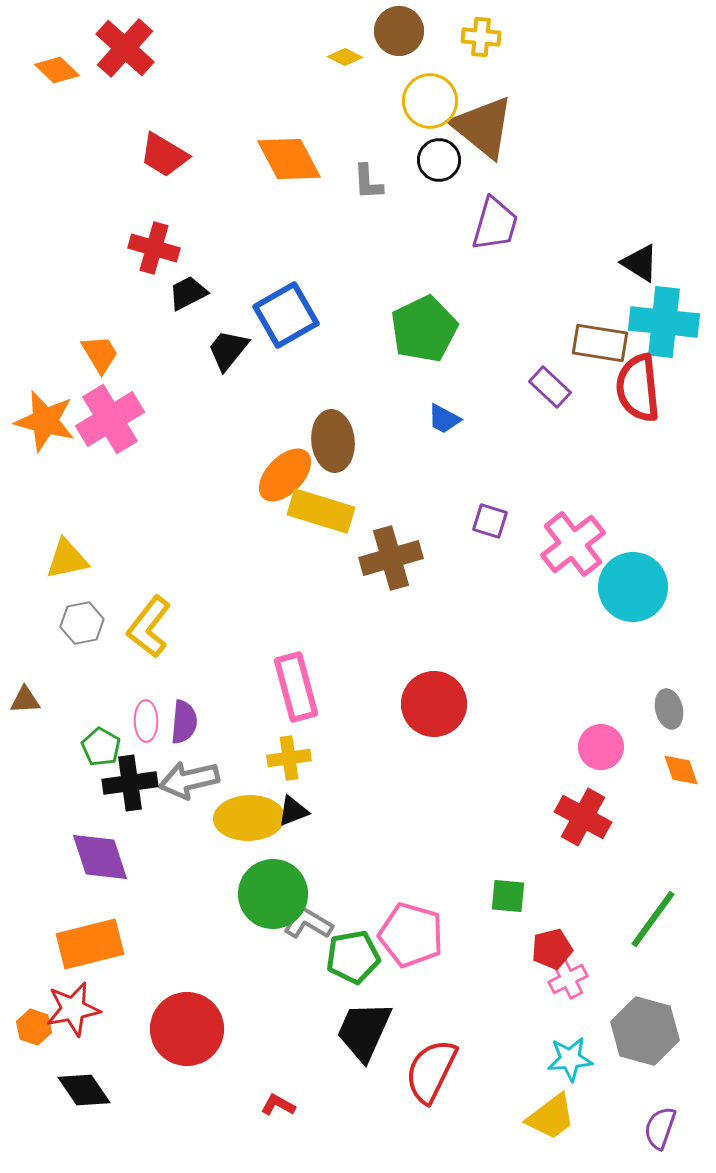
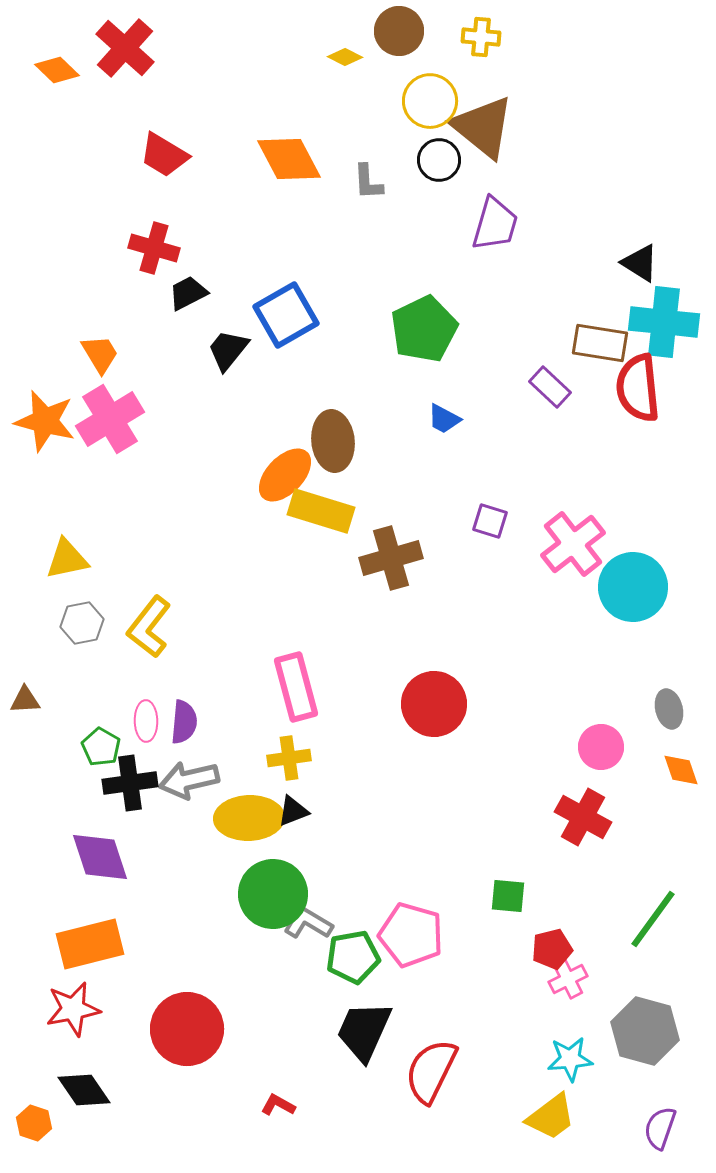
orange hexagon at (34, 1027): moved 96 px down
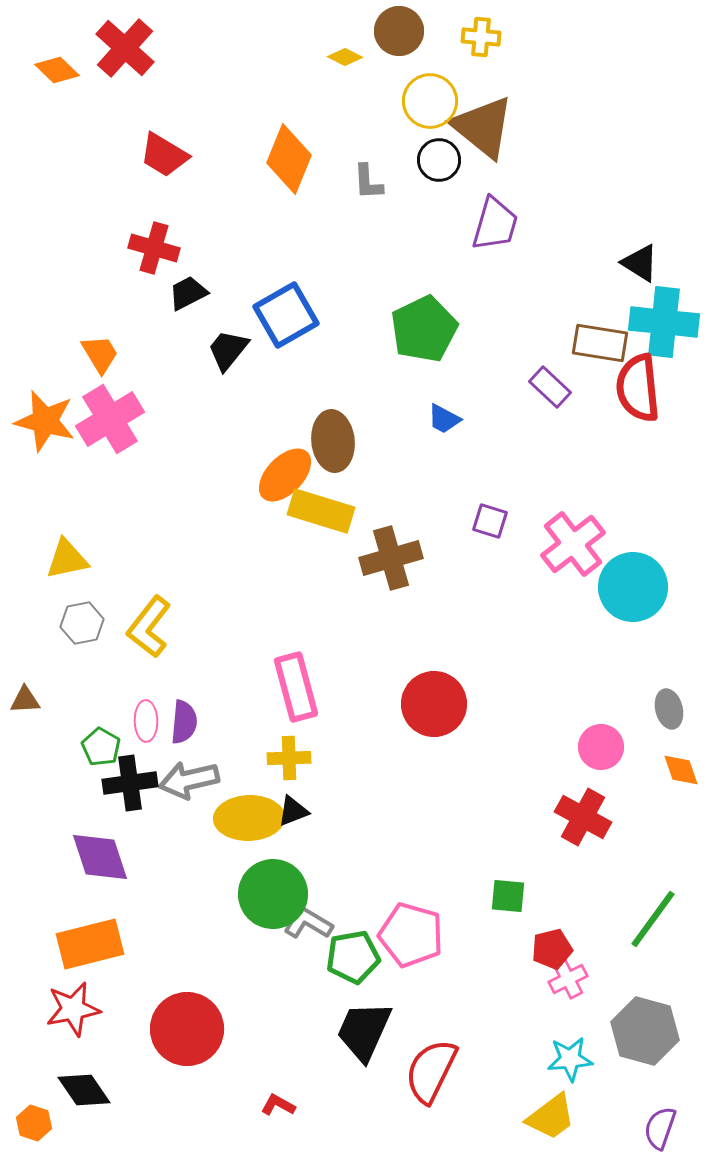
orange diamond at (289, 159): rotated 50 degrees clockwise
yellow cross at (289, 758): rotated 6 degrees clockwise
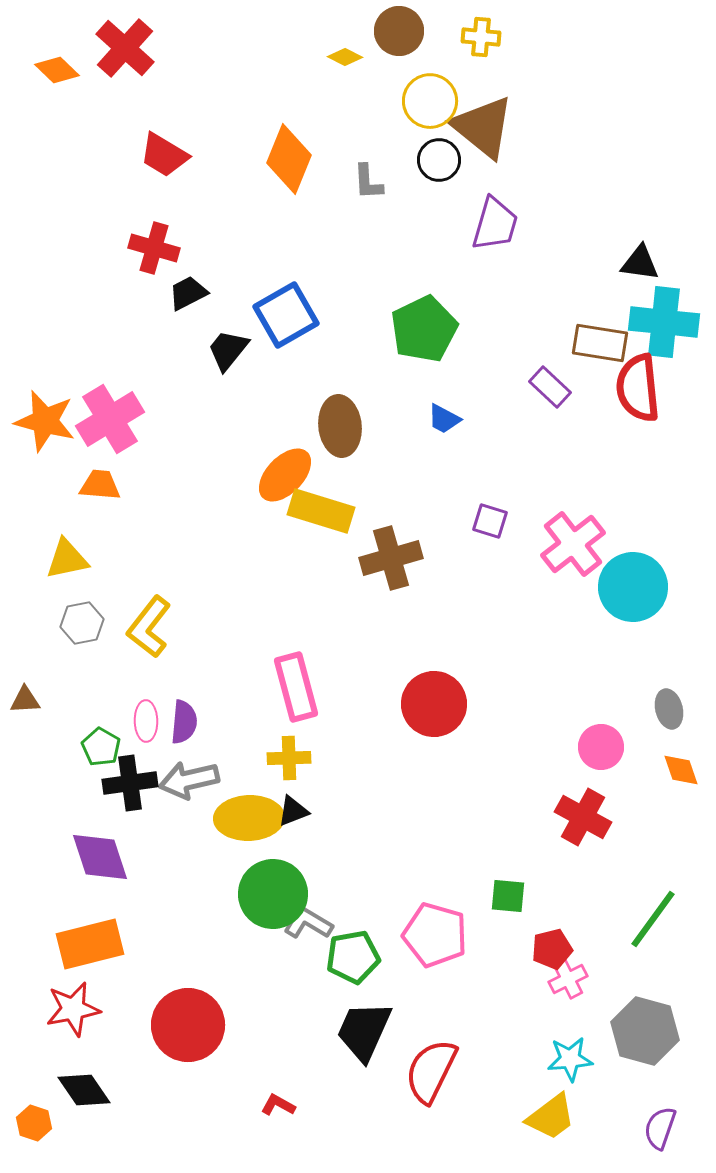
black triangle at (640, 263): rotated 24 degrees counterclockwise
orange trapezoid at (100, 354): moved 131 px down; rotated 54 degrees counterclockwise
brown ellipse at (333, 441): moved 7 px right, 15 px up
pink pentagon at (411, 935): moved 24 px right
red circle at (187, 1029): moved 1 px right, 4 px up
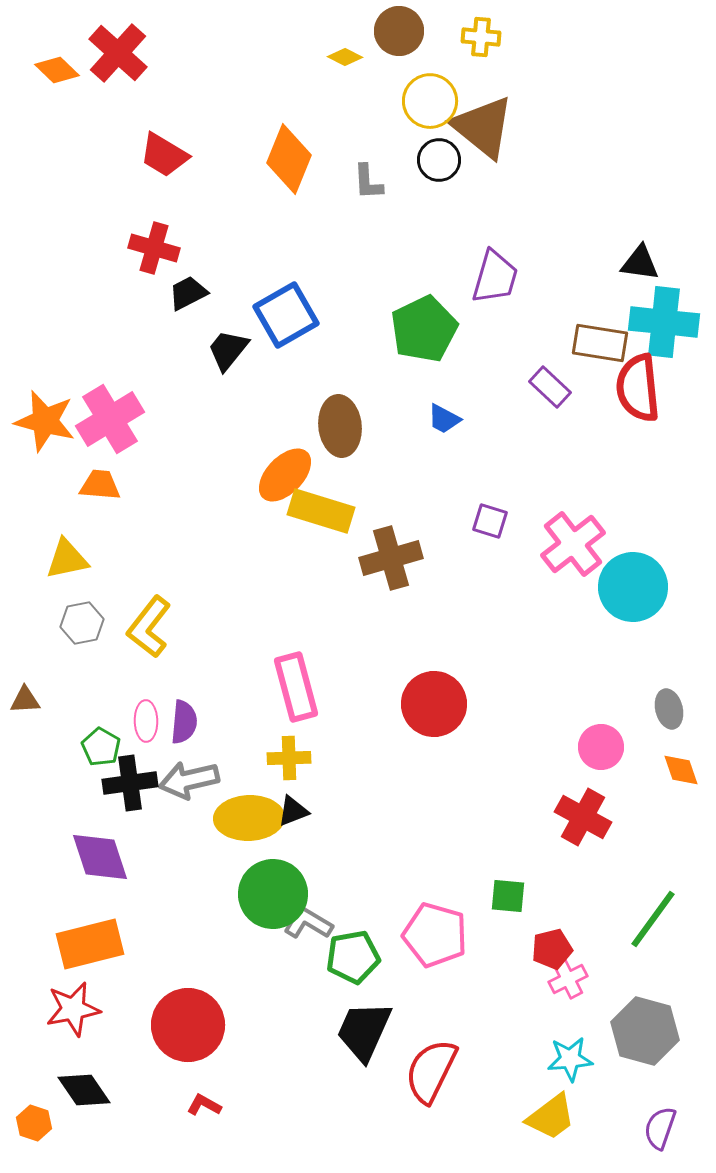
red cross at (125, 48): moved 7 px left, 5 px down
purple trapezoid at (495, 224): moved 53 px down
red L-shape at (278, 1105): moved 74 px left
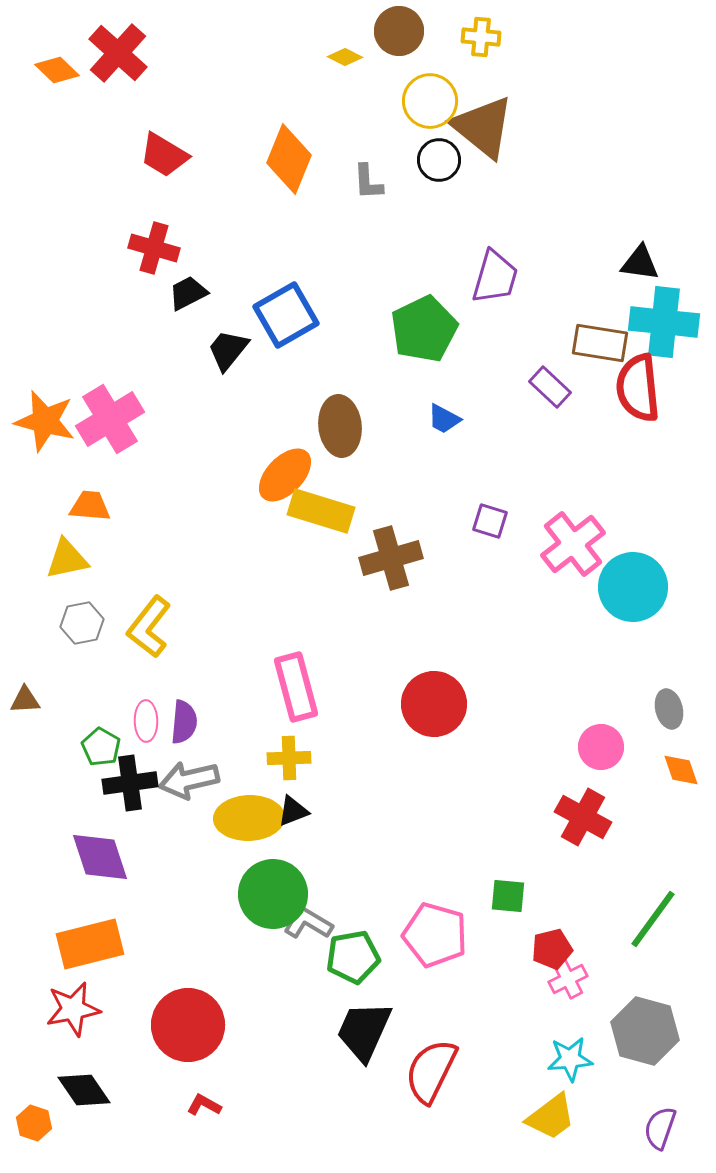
orange trapezoid at (100, 485): moved 10 px left, 21 px down
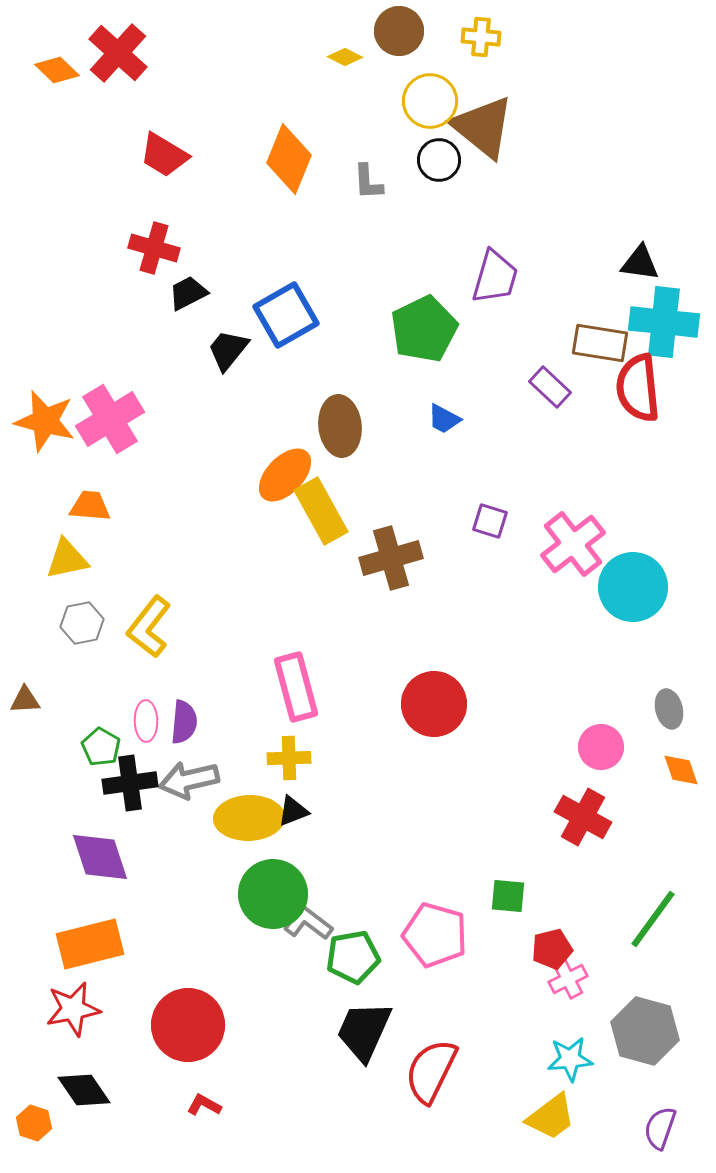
yellow rectangle at (321, 511): rotated 44 degrees clockwise
gray L-shape at (308, 923): rotated 6 degrees clockwise
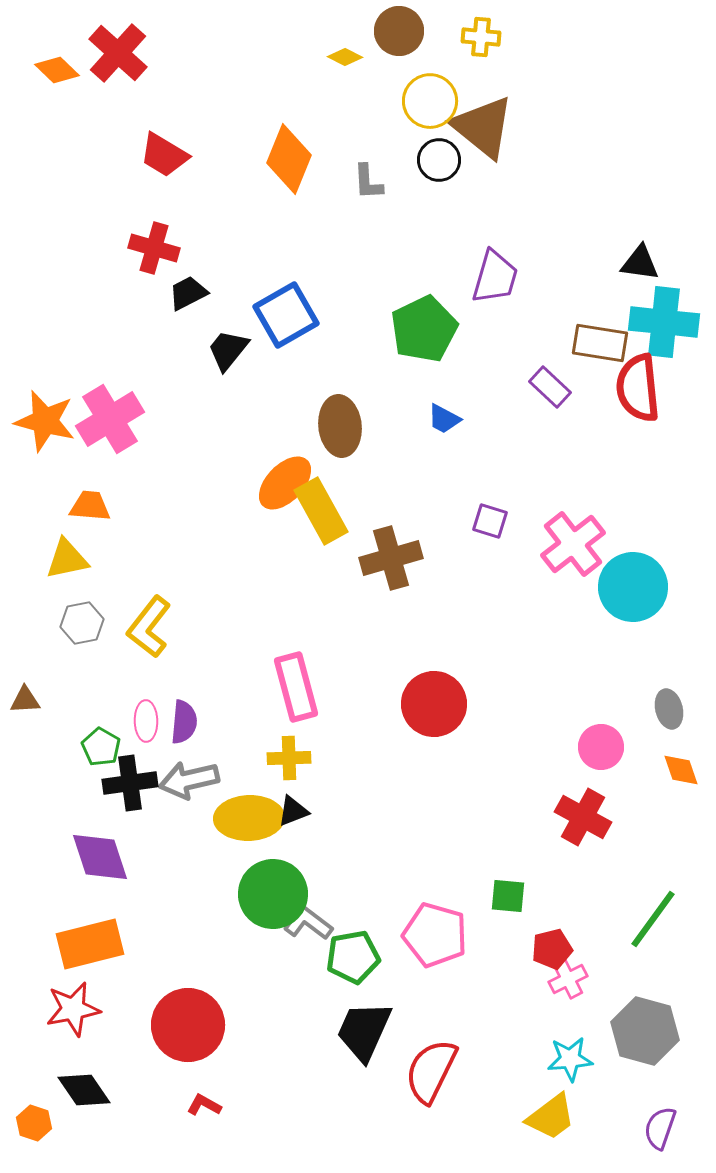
orange ellipse at (285, 475): moved 8 px down
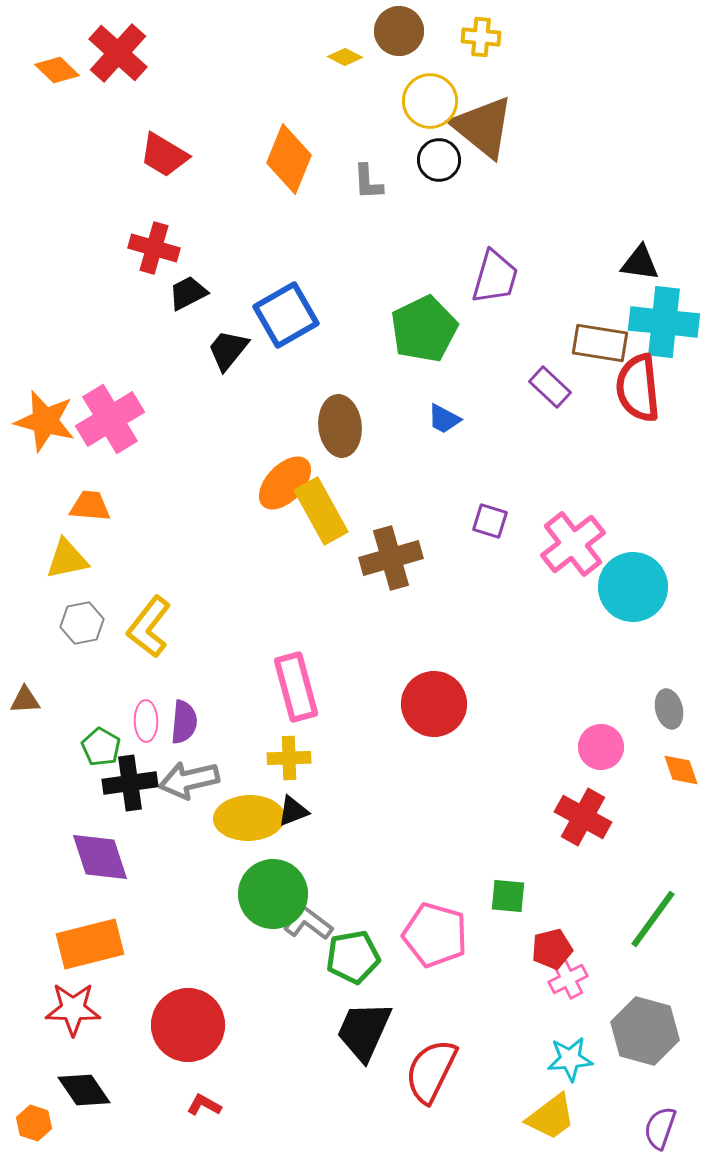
red star at (73, 1009): rotated 12 degrees clockwise
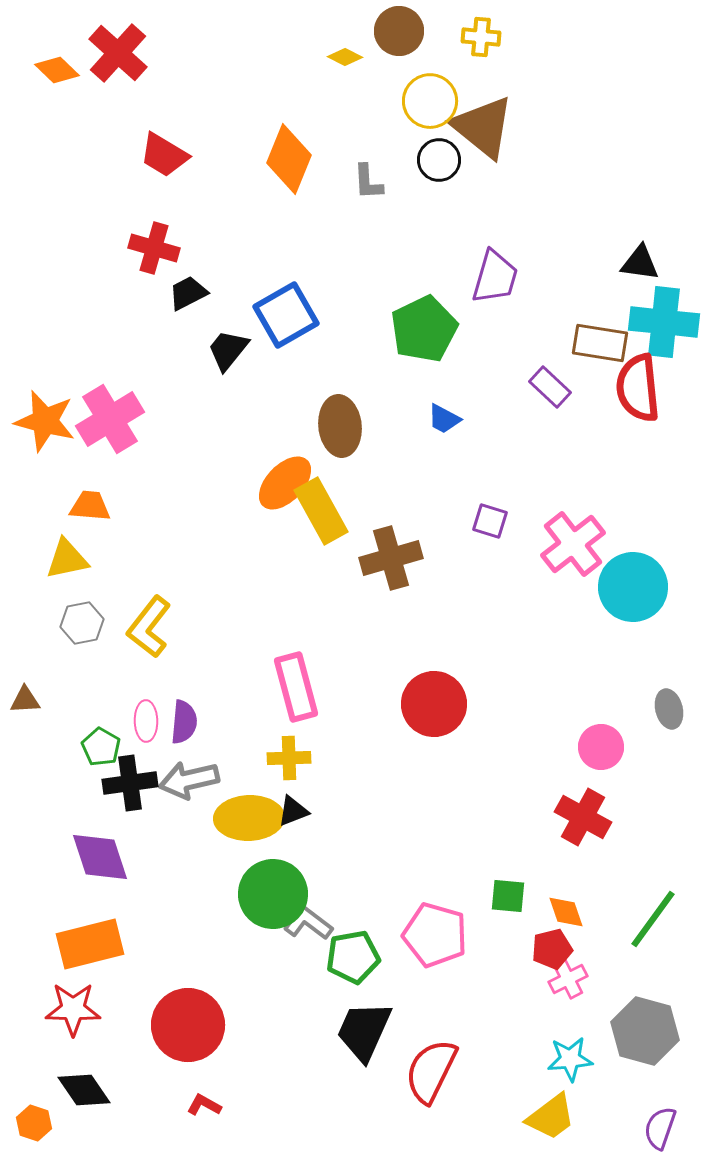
orange diamond at (681, 770): moved 115 px left, 142 px down
